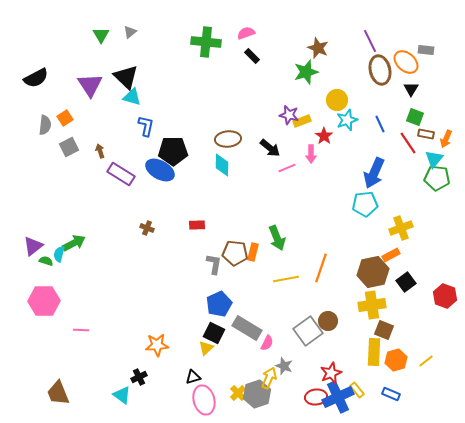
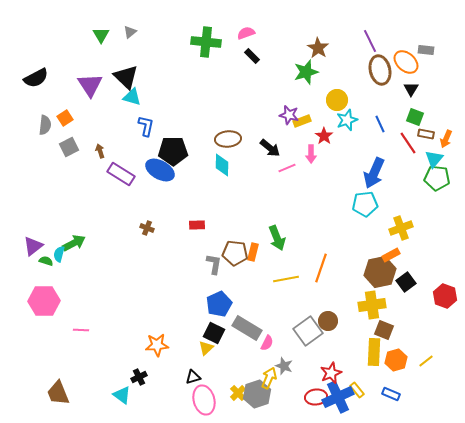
brown star at (318, 48): rotated 10 degrees clockwise
brown hexagon at (373, 272): moved 7 px right
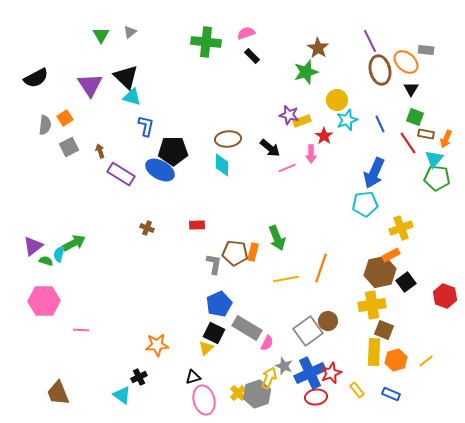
blue cross at (338, 397): moved 28 px left, 24 px up
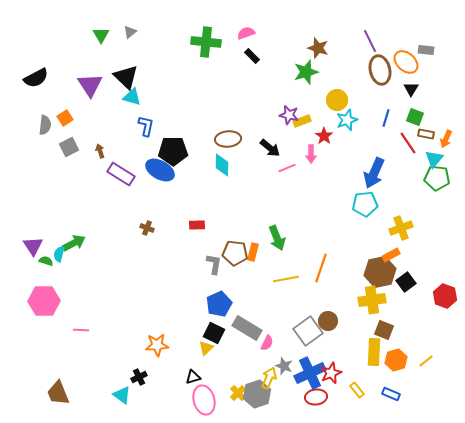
brown star at (318, 48): rotated 15 degrees counterclockwise
blue line at (380, 124): moved 6 px right, 6 px up; rotated 42 degrees clockwise
purple triangle at (33, 246): rotated 25 degrees counterclockwise
yellow cross at (372, 305): moved 5 px up
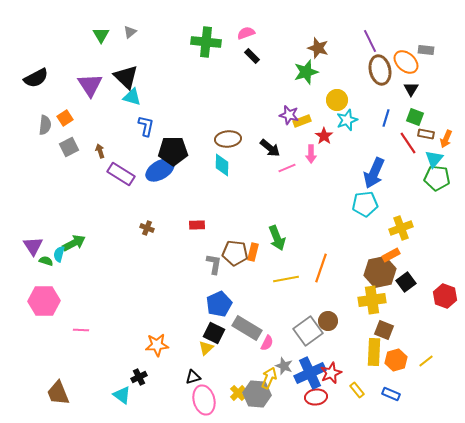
blue ellipse at (160, 170): rotated 60 degrees counterclockwise
gray hexagon at (257, 394): rotated 24 degrees clockwise
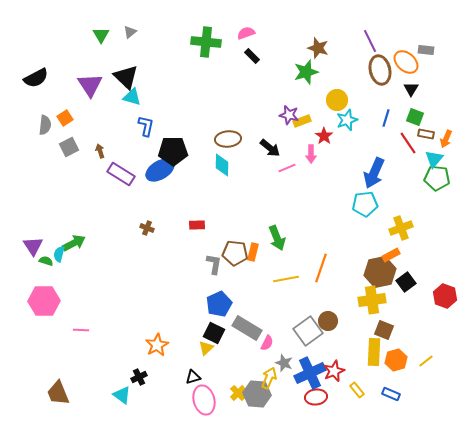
orange star at (157, 345): rotated 25 degrees counterclockwise
gray star at (284, 366): moved 3 px up
red star at (331, 373): moved 3 px right, 2 px up
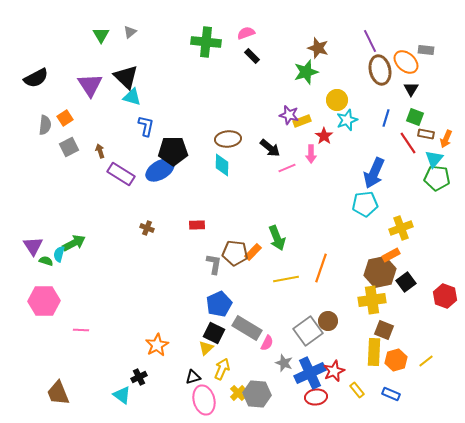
orange rectangle at (253, 252): rotated 30 degrees clockwise
yellow arrow at (269, 378): moved 47 px left, 9 px up
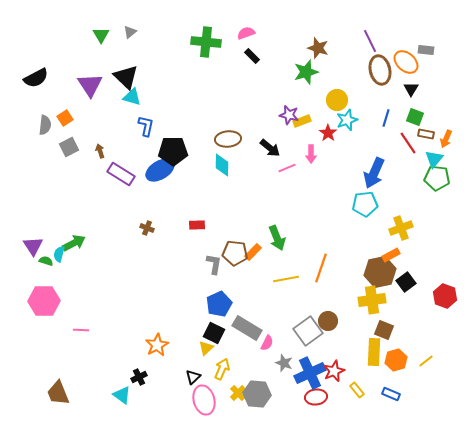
red star at (324, 136): moved 4 px right, 3 px up
black triangle at (193, 377): rotated 28 degrees counterclockwise
